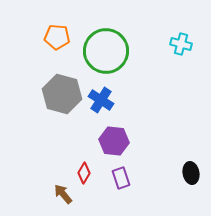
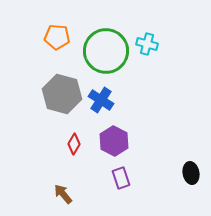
cyan cross: moved 34 px left
purple hexagon: rotated 20 degrees clockwise
red diamond: moved 10 px left, 29 px up
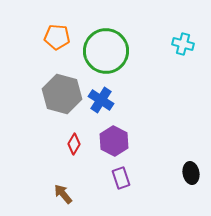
cyan cross: moved 36 px right
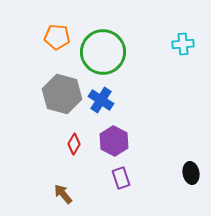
cyan cross: rotated 20 degrees counterclockwise
green circle: moved 3 px left, 1 px down
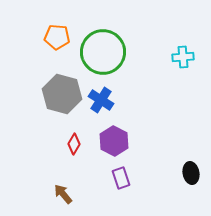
cyan cross: moved 13 px down
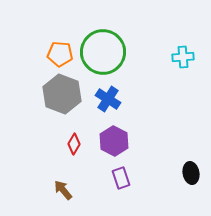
orange pentagon: moved 3 px right, 17 px down
gray hexagon: rotated 6 degrees clockwise
blue cross: moved 7 px right, 1 px up
brown arrow: moved 4 px up
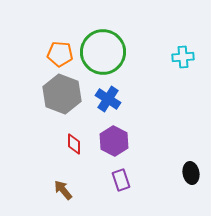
red diamond: rotated 30 degrees counterclockwise
purple rectangle: moved 2 px down
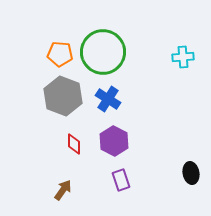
gray hexagon: moved 1 px right, 2 px down
brown arrow: rotated 75 degrees clockwise
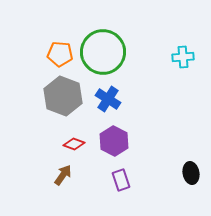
red diamond: rotated 70 degrees counterclockwise
brown arrow: moved 15 px up
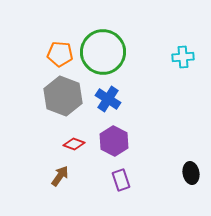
brown arrow: moved 3 px left, 1 px down
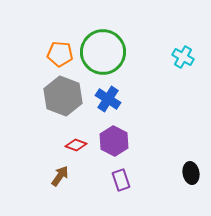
cyan cross: rotated 35 degrees clockwise
red diamond: moved 2 px right, 1 px down
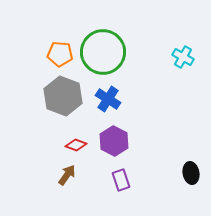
brown arrow: moved 7 px right, 1 px up
